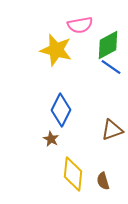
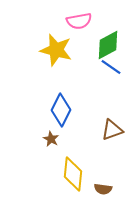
pink semicircle: moved 1 px left, 4 px up
brown semicircle: moved 8 px down; rotated 66 degrees counterclockwise
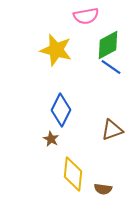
pink semicircle: moved 7 px right, 5 px up
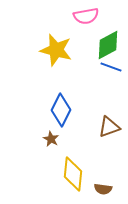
blue line: rotated 15 degrees counterclockwise
brown triangle: moved 3 px left, 3 px up
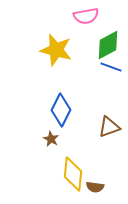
brown semicircle: moved 8 px left, 2 px up
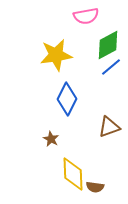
yellow star: moved 5 px down; rotated 24 degrees counterclockwise
blue line: rotated 60 degrees counterclockwise
blue diamond: moved 6 px right, 11 px up
yellow diamond: rotated 8 degrees counterclockwise
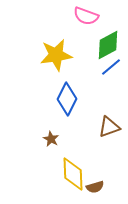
pink semicircle: rotated 30 degrees clockwise
brown semicircle: rotated 24 degrees counterclockwise
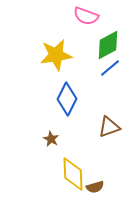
blue line: moved 1 px left, 1 px down
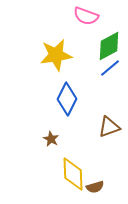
green diamond: moved 1 px right, 1 px down
